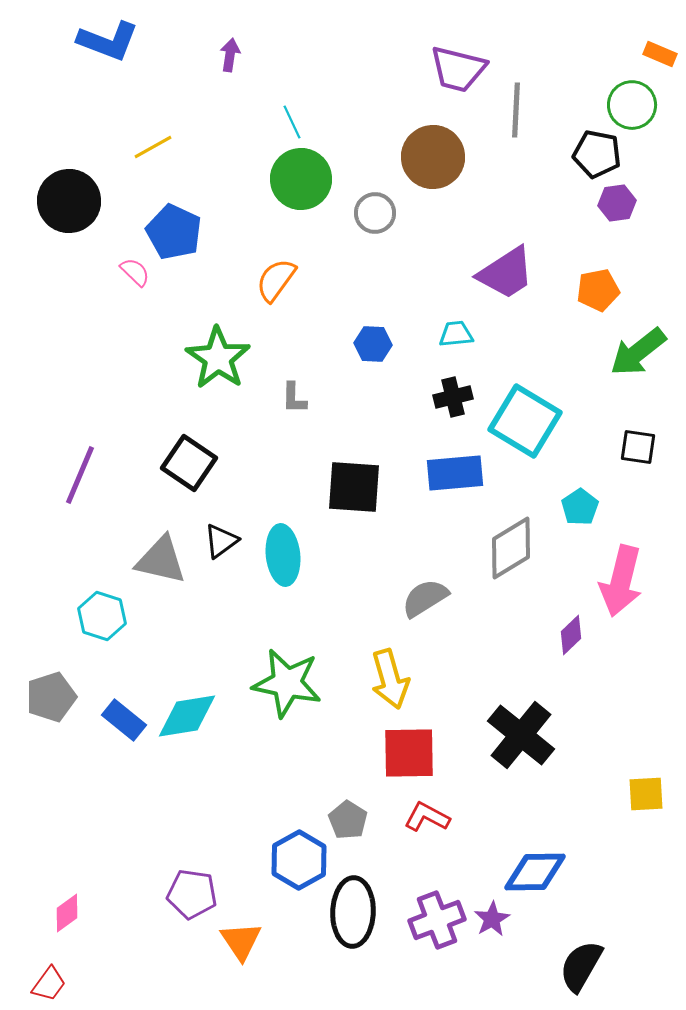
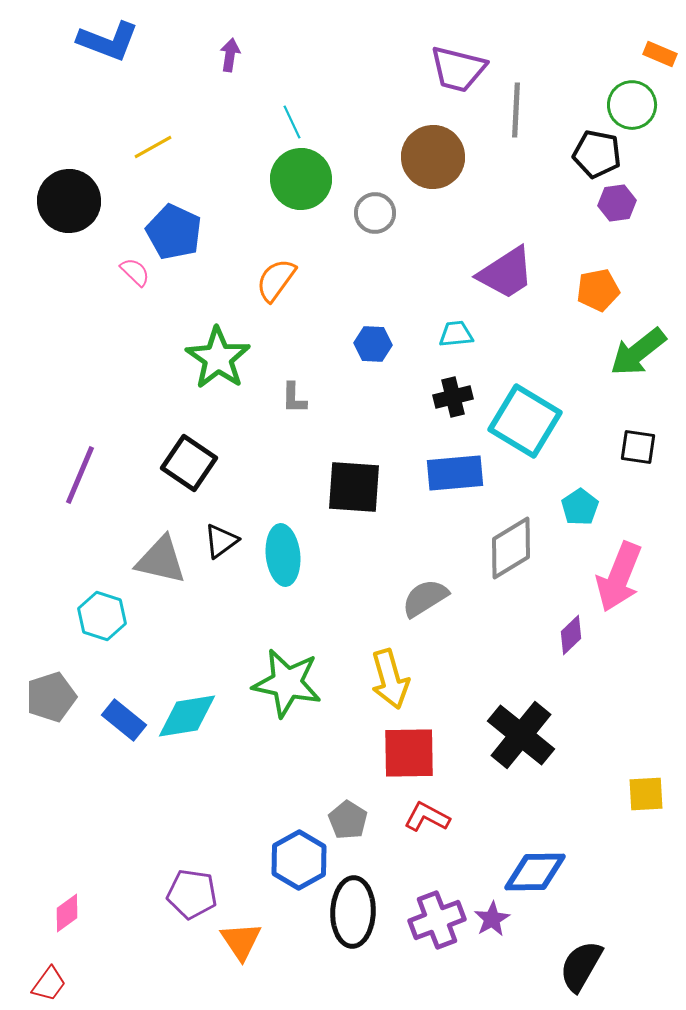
pink arrow at (621, 581): moved 2 px left, 4 px up; rotated 8 degrees clockwise
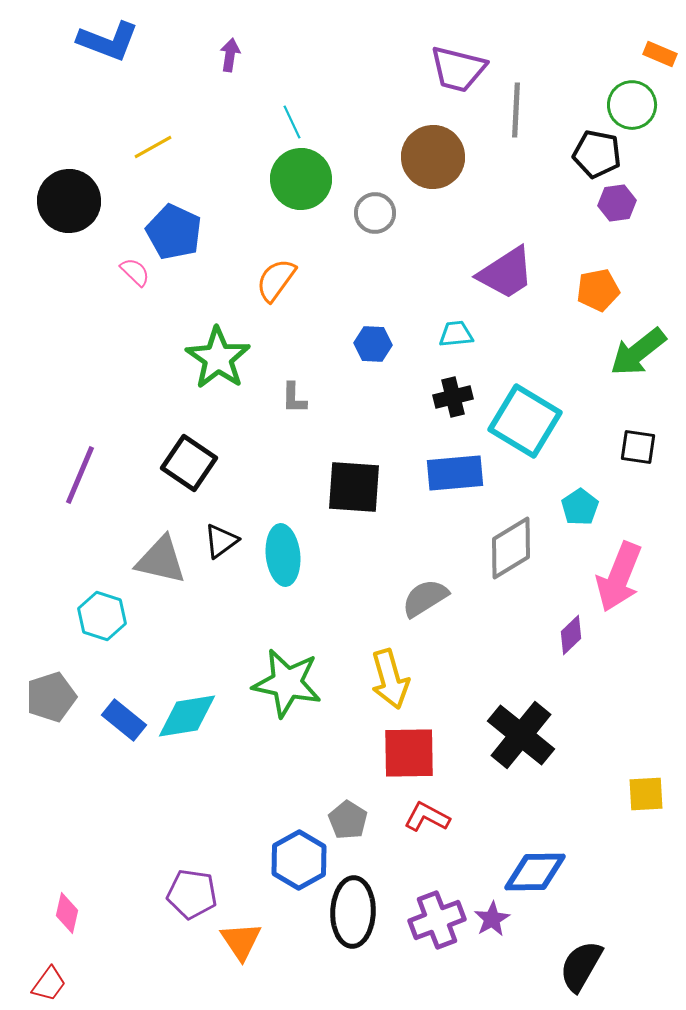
pink diamond at (67, 913): rotated 42 degrees counterclockwise
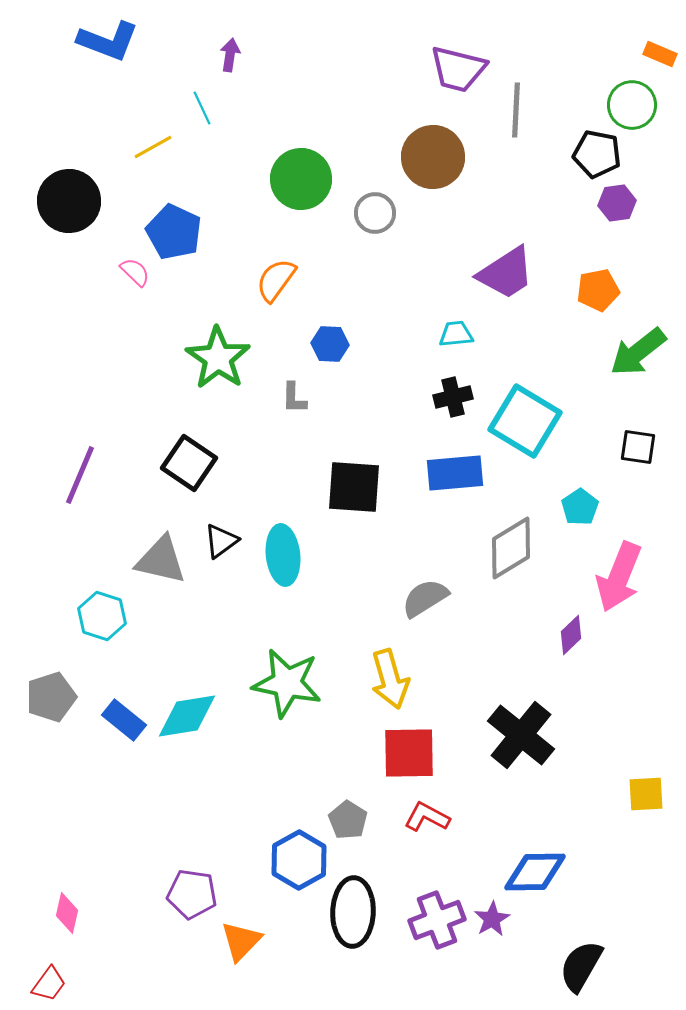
cyan line at (292, 122): moved 90 px left, 14 px up
blue hexagon at (373, 344): moved 43 px left
orange triangle at (241, 941): rotated 18 degrees clockwise
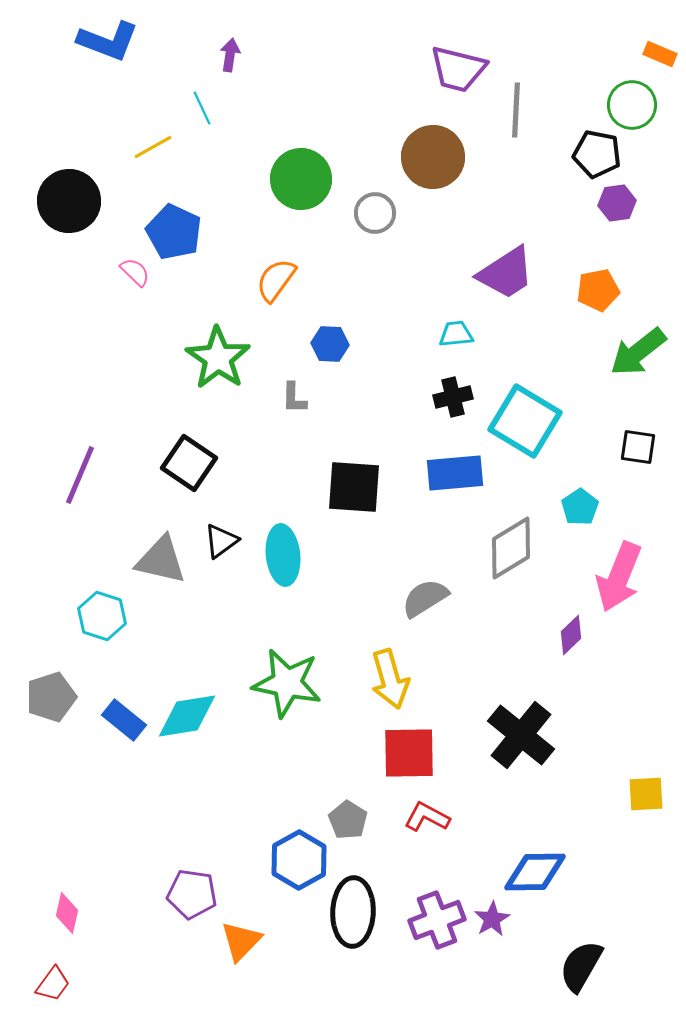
red trapezoid at (49, 984): moved 4 px right
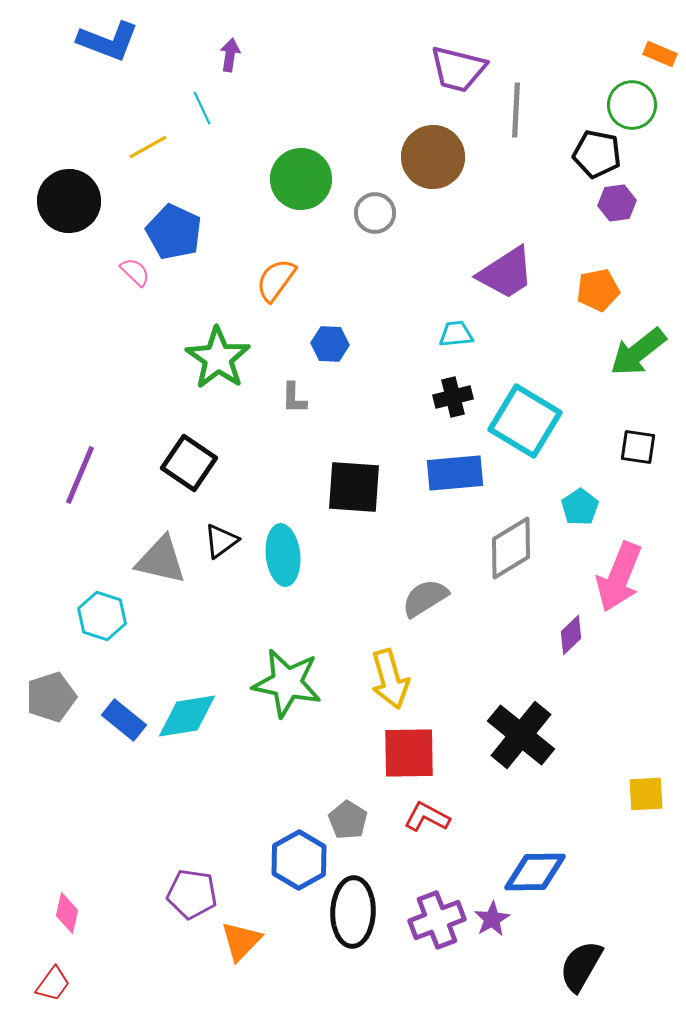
yellow line at (153, 147): moved 5 px left
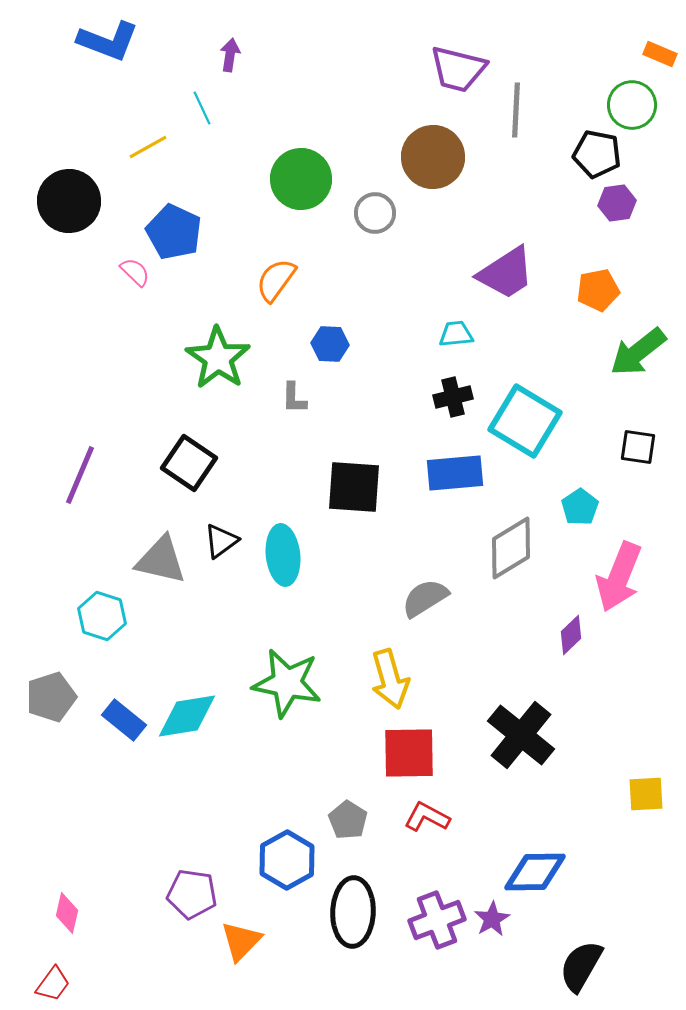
blue hexagon at (299, 860): moved 12 px left
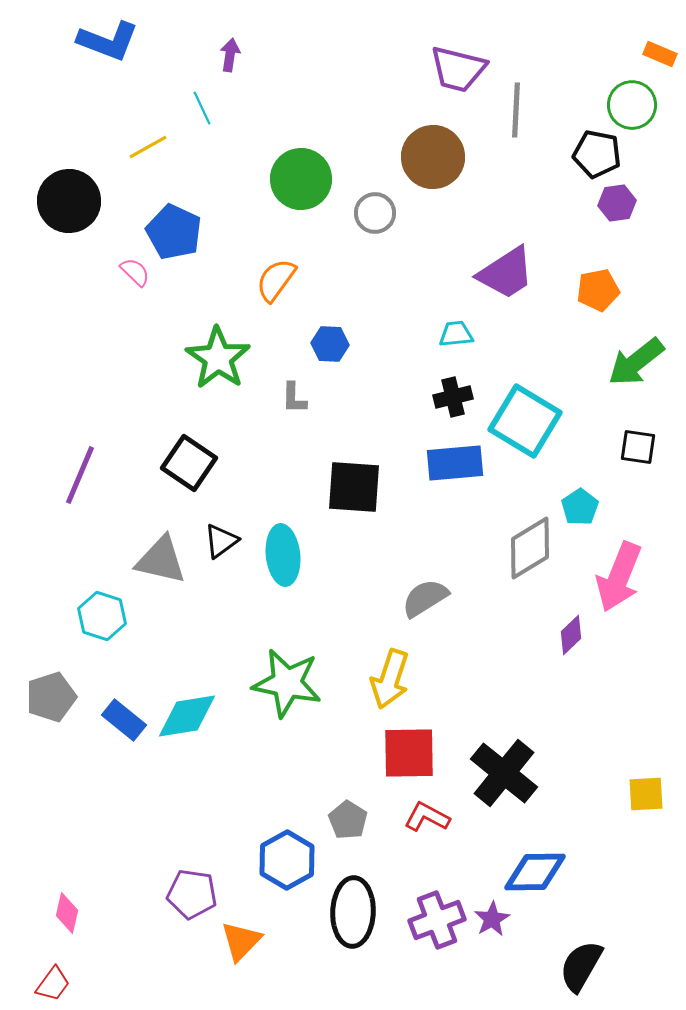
green arrow at (638, 352): moved 2 px left, 10 px down
blue rectangle at (455, 473): moved 10 px up
gray diamond at (511, 548): moved 19 px right
yellow arrow at (390, 679): rotated 34 degrees clockwise
black cross at (521, 735): moved 17 px left, 38 px down
